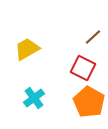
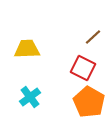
yellow trapezoid: rotated 28 degrees clockwise
cyan cross: moved 4 px left, 1 px up
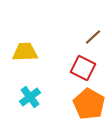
yellow trapezoid: moved 2 px left, 3 px down
orange pentagon: moved 2 px down
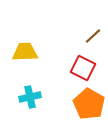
brown line: moved 1 px up
cyan cross: rotated 25 degrees clockwise
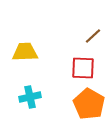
red square: rotated 25 degrees counterclockwise
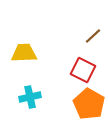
yellow trapezoid: moved 1 px left, 1 px down
red square: moved 2 px down; rotated 25 degrees clockwise
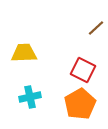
brown line: moved 3 px right, 8 px up
orange pentagon: moved 9 px left; rotated 12 degrees clockwise
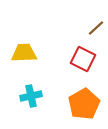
red square: moved 11 px up
cyan cross: moved 1 px right, 1 px up
orange pentagon: moved 4 px right
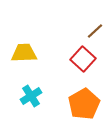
brown line: moved 1 px left, 3 px down
red square: rotated 15 degrees clockwise
cyan cross: rotated 20 degrees counterclockwise
